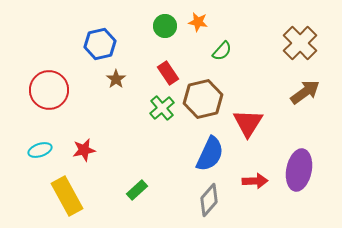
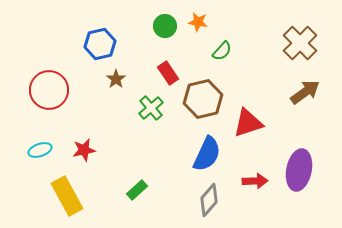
green cross: moved 11 px left
red triangle: rotated 40 degrees clockwise
blue semicircle: moved 3 px left
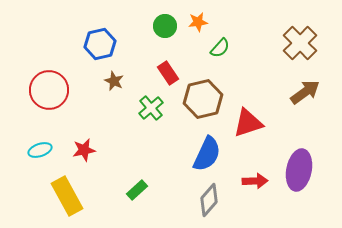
orange star: rotated 18 degrees counterclockwise
green semicircle: moved 2 px left, 3 px up
brown star: moved 2 px left, 2 px down; rotated 12 degrees counterclockwise
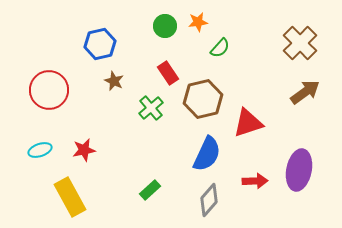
green rectangle: moved 13 px right
yellow rectangle: moved 3 px right, 1 px down
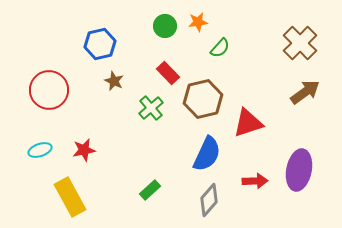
red rectangle: rotated 10 degrees counterclockwise
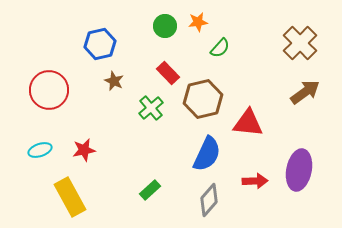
red triangle: rotated 24 degrees clockwise
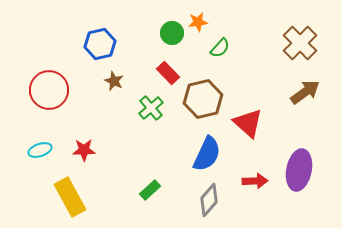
green circle: moved 7 px right, 7 px down
red triangle: rotated 36 degrees clockwise
red star: rotated 10 degrees clockwise
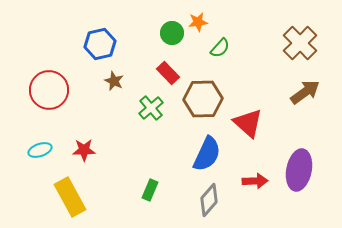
brown hexagon: rotated 12 degrees clockwise
green rectangle: rotated 25 degrees counterclockwise
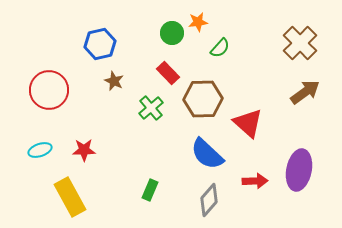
blue semicircle: rotated 108 degrees clockwise
